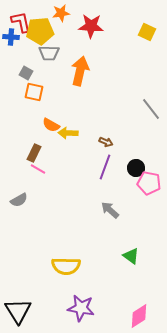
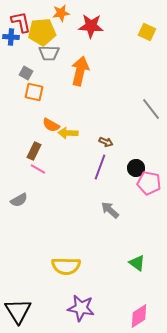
yellow pentagon: moved 2 px right, 1 px down
brown rectangle: moved 2 px up
purple line: moved 5 px left
green triangle: moved 6 px right, 7 px down
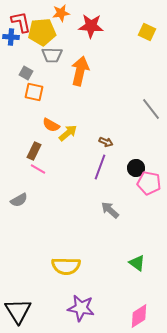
gray trapezoid: moved 3 px right, 2 px down
yellow arrow: rotated 138 degrees clockwise
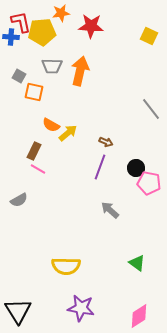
yellow square: moved 2 px right, 4 px down
gray trapezoid: moved 11 px down
gray square: moved 7 px left, 3 px down
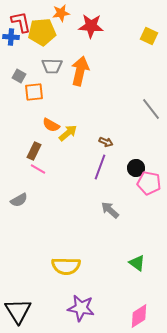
orange square: rotated 18 degrees counterclockwise
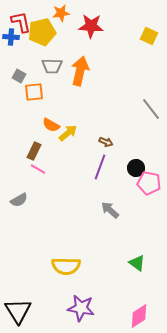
yellow pentagon: rotated 8 degrees counterclockwise
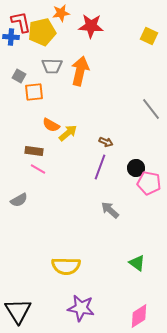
brown rectangle: rotated 72 degrees clockwise
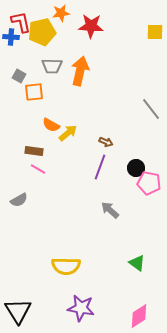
yellow square: moved 6 px right, 4 px up; rotated 24 degrees counterclockwise
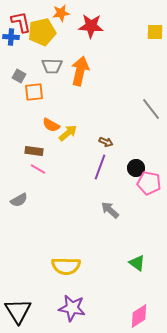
purple star: moved 9 px left
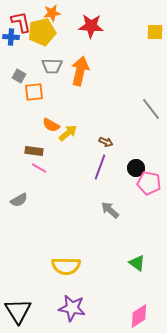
orange star: moved 9 px left
pink line: moved 1 px right, 1 px up
